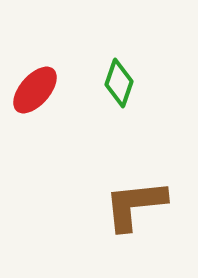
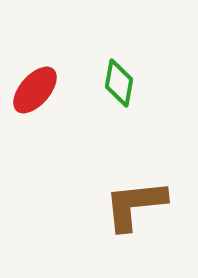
green diamond: rotated 9 degrees counterclockwise
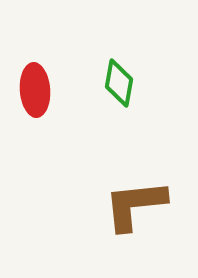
red ellipse: rotated 45 degrees counterclockwise
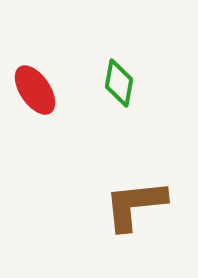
red ellipse: rotated 30 degrees counterclockwise
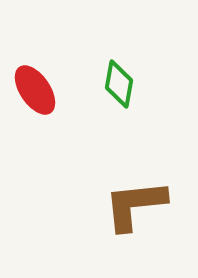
green diamond: moved 1 px down
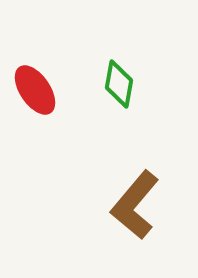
brown L-shape: rotated 44 degrees counterclockwise
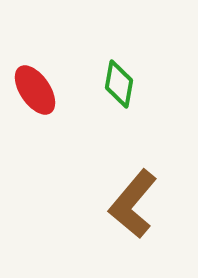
brown L-shape: moved 2 px left, 1 px up
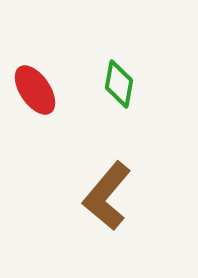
brown L-shape: moved 26 px left, 8 px up
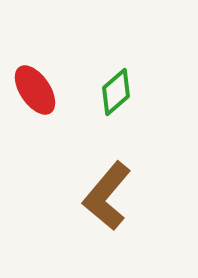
green diamond: moved 3 px left, 8 px down; rotated 39 degrees clockwise
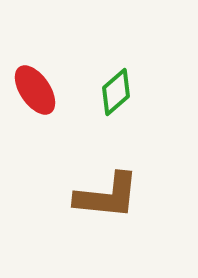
brown L-shape: rotated 124 degrees counterclockwise
